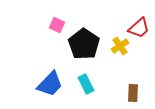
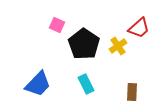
yellow cross: moved 2 px left
blue trapezoid: moved 12 px left
brown rectangle: moved 1 px left, 1 px up
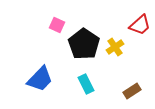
red trapezoid: moved 1 px right, 3 px up
yellow cross: moved 3 px left, 1 px down
blue trapezoid: moved 2 px right, 5 px up
brown rectangle: moved 1 px up; rotated 54 degrees clockwise
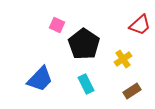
yellow cross: moved 8 px right, 12 px down
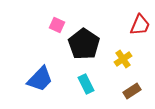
red trapezoid: rotated 25 degrees counterclockwise
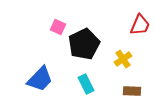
pink square: moved 1 px right, 2 px down
black pentagon: rotated 12 degrees clockwise
brown rectangle: rotated 36 degrees clockwise
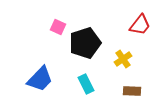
red trapezoid: rotated 15 degrees clockwise
black pentagon: moved 1 px right, 1 px up; rotated 8 degrees clockwise
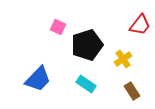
black pentagon: moved 2 px right, 2 px down
blue trapezoid: moved 2 px left
cyan rectangle: rotated 30 degrees counterclockwise
brown rectangle: rotated 54 degrees clockwise
